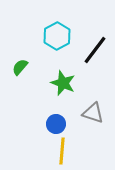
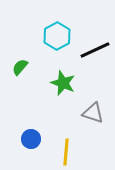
black line: rotated 28 degrees clockwise
blue circle: moved 25 px left, 15 px down
yellow line: moved 4 px right, 1 px down
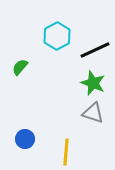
green star: moved 30 px right
blue circle: moved 6 px left
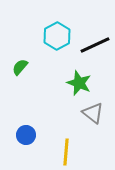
black line: moved 5 px up
green star: moved 14 px left
gray triangle: rotated 20 degrees clockwise
blue circle: moved 1 px right, 4 px up
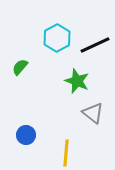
cyan hexagon: moved 2 px down
green star: moved 2 px left, 2 px up
yellow line: moved 1 px down
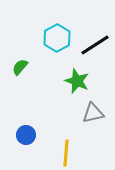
black line: rotated 8 degrees counterclockwise
gray triangle: rotated 50 degrees counterclockwise
